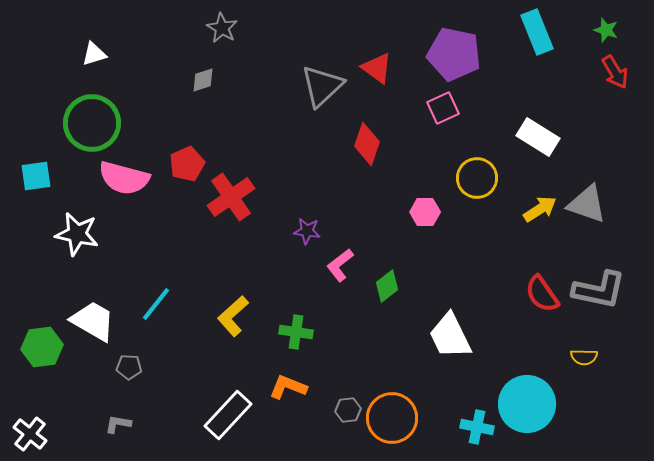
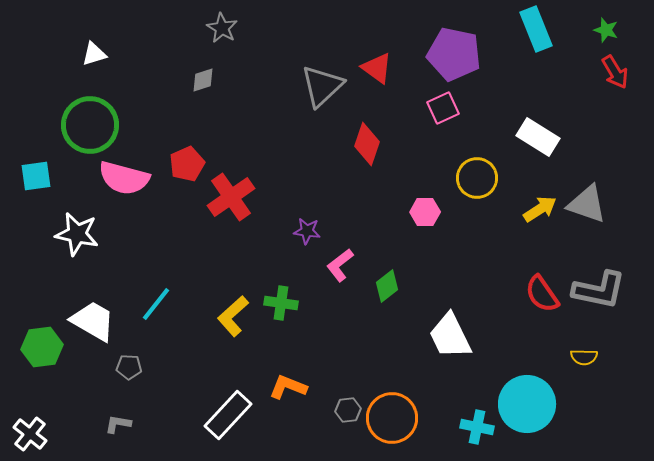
cyan rectangle at (537, 32): moved 1 px left, 3 px up
green circle at (92, 123): moved 2 px left, 2 px down
green cross at (296, 332): moved 15 px left, 29 px up
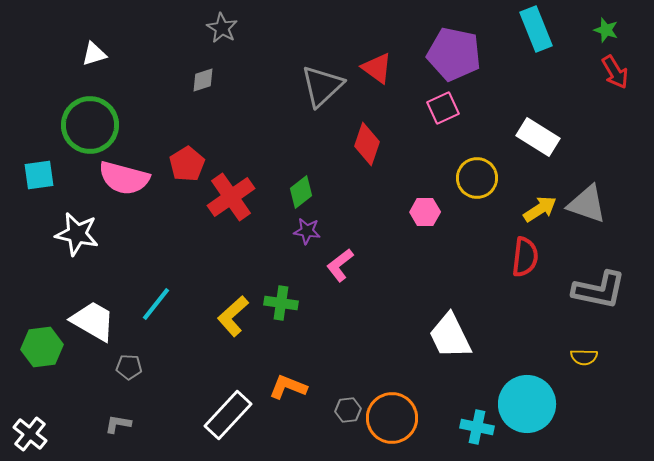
red pentagon at (187, 164): rotated 8 degrees counterclockwise
cyan square at (36, 176): moved 3 px right, 1 px up
green diamond at (387, 286): moved 86 px left, 94 px up
red semicircle at (542, 294): moved 17 px left, 37 px up; rotated 138 degrees counterclockwise
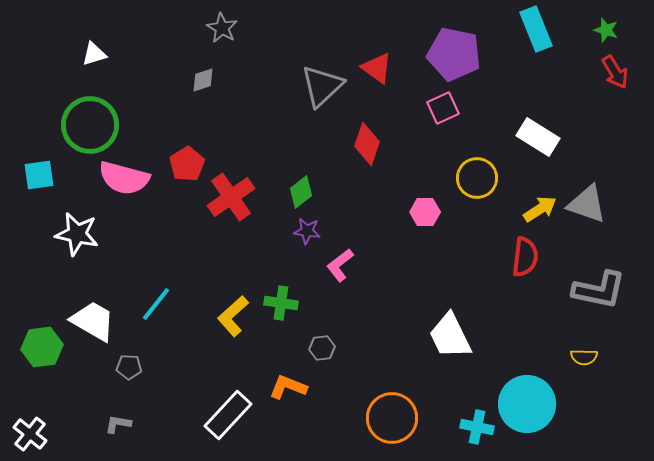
gray hexagon at (348, 410): moved 26 px left, 62 px up
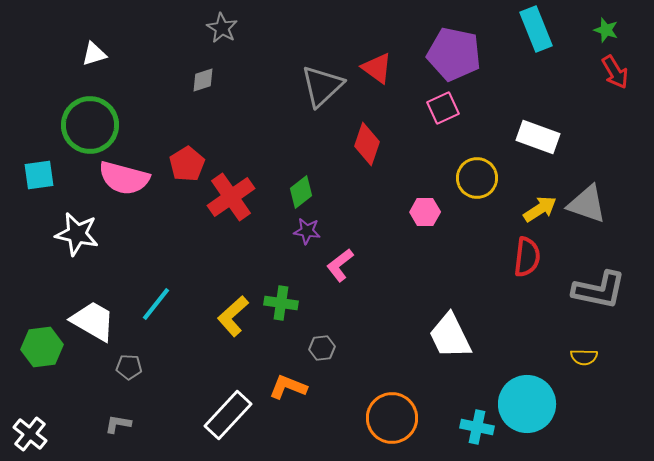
white rectangle at (538, 137): rotated 12 degrees counterclockwise
red semicircle at (525, 257): moved 2 px right
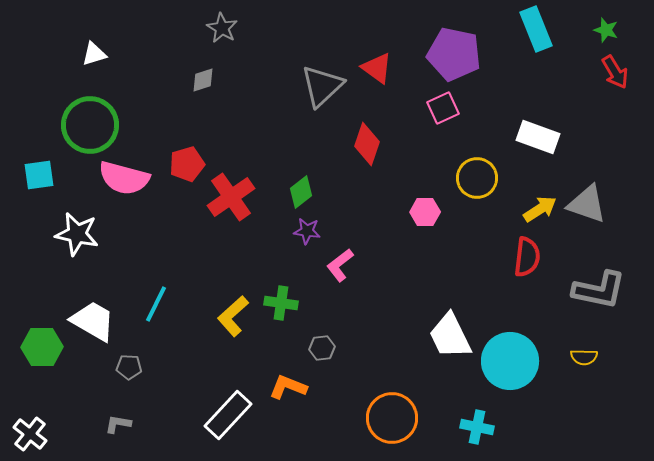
red pentagon at (187, 164): rotated 16 degrees clockwise
cyan line at (156, 304): rotated 12 degrees counterclockwise
green hexagon at (42, 347): rotated 6 degrees clockwise
cyan circle at (527, 404): moved 17 px left, 43 px up
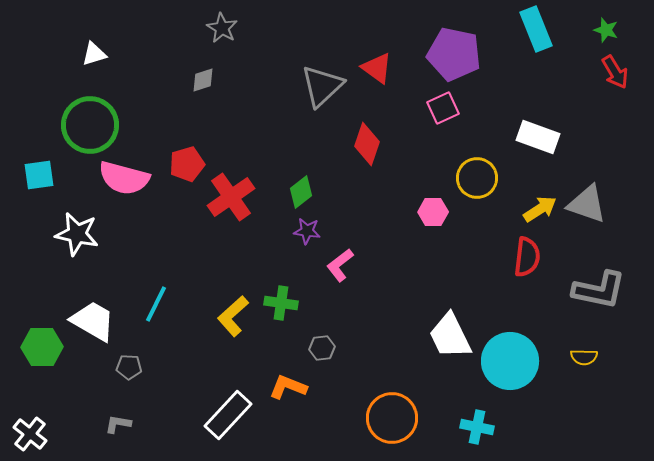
pink hexagon at (425, 212): moved 8 px right
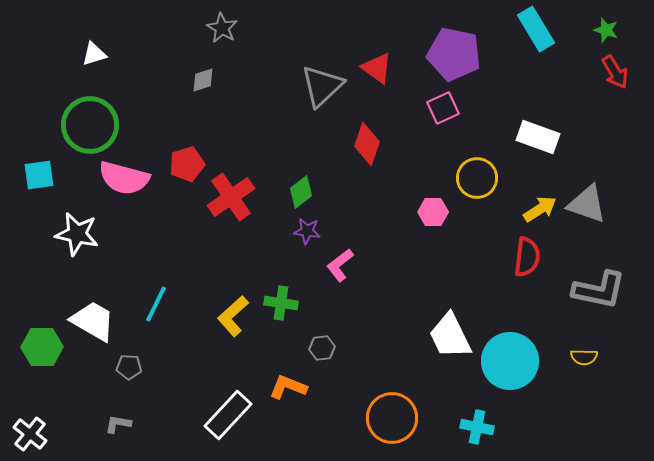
cyan rectangle at (536, 29): rotated 9 degrees counterclockwise
